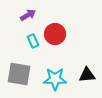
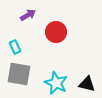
red circle: moved 1 px right, 2 px up
cyan rectangle: moved 18 px left, 6 px down
black triangle: moved 9 px down; rotated 18 degrees clockwise
cyan star: moved 1 px right, 4 px down; rotated 25 degrees clockwise
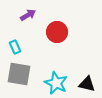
red circle: moved 1 px right
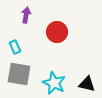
purple arrow: moved 2 px left; rotated 49 degrees counterclockwise
cyan star: moved 2 px left
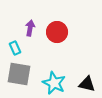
purple arrow: moved 4 px right, 13 px down
cyan rectangle: moved 1 px down
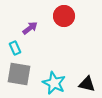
purple arrow: rotated 42 degrees clockwise
red circle: moved 7 px right, 16 px up
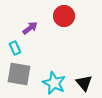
black triangle: moved 3 px left, 1 px up; rotated 36 degrees clockwise
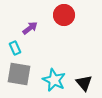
red circle: moved 1 px up
cyan star: moved 3 px up
